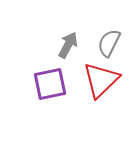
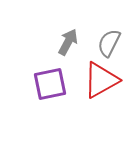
gray arrow: moved 3 px up
red triangle: rotated 15 degrees clockwise
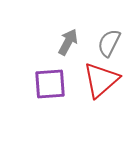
red triangle: rotated 12 degrees counterclockwise
purple square: rotated 8 degrees clockwise
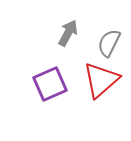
gray arrow: moved 9 px up
purple square: rotated 20 degrees counterclockwise
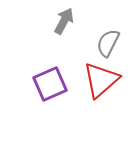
gray arrow: moved 4 px left, 12 px up
gray semicircle: moved 1 px left
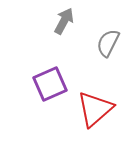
red triangle: moved 6 px left, 29 px down
